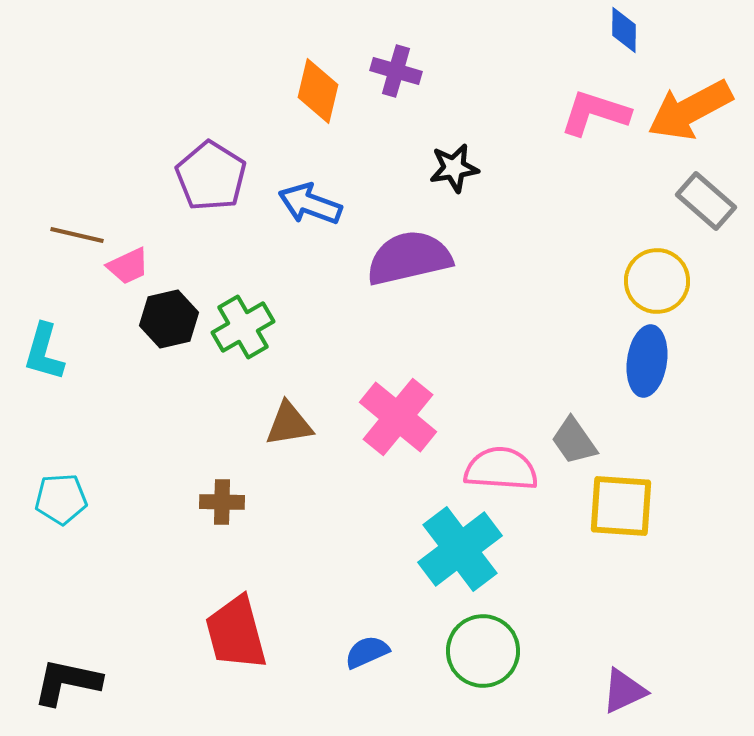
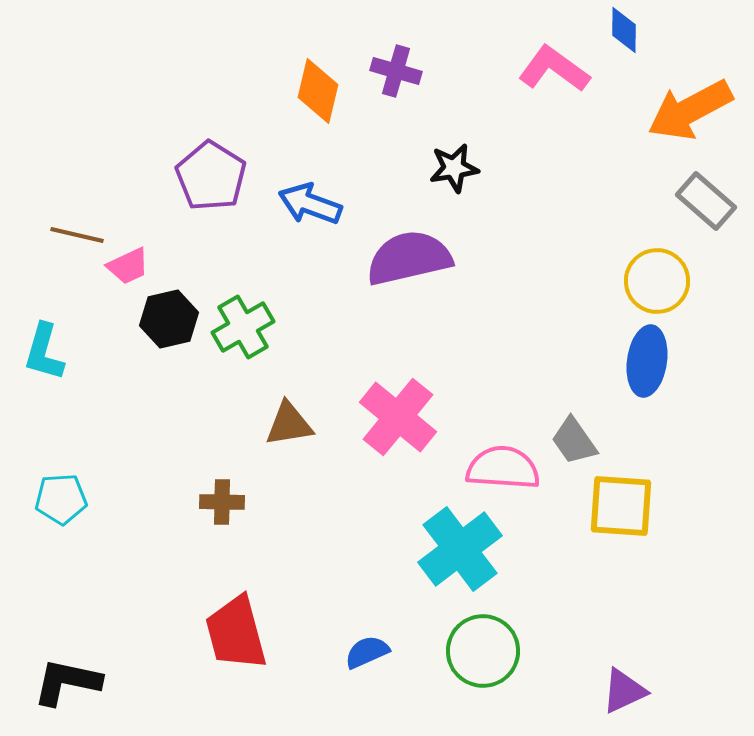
pink L-shape: moved 41 px left, 44 px up; rotated 18 degrees clockwise
pink semicircle: moved 2 px right, 1 px up
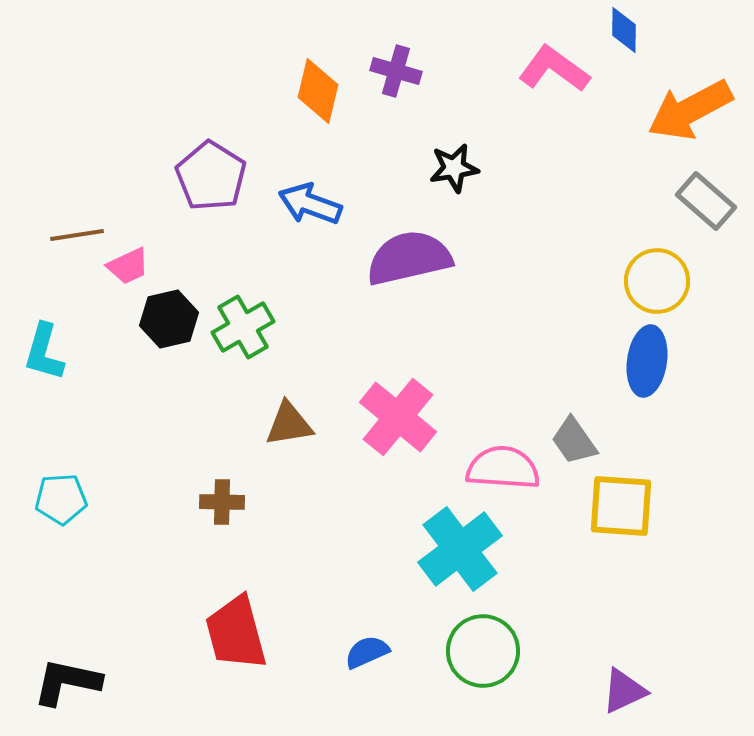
brown line: rotated 22 degrees counterclockwise
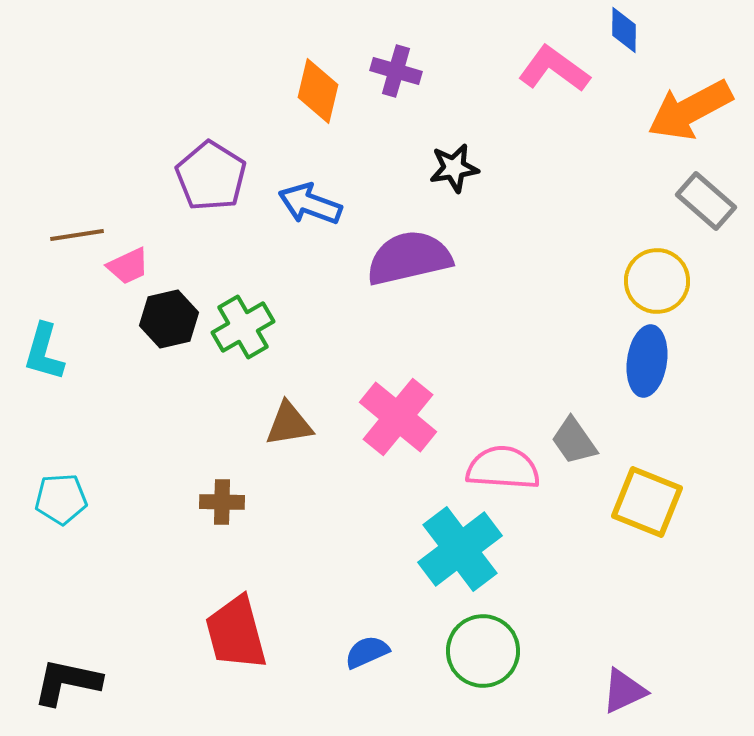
yellow square: moved 26 px right, 4 px up; rotated 18 degrees clockwise
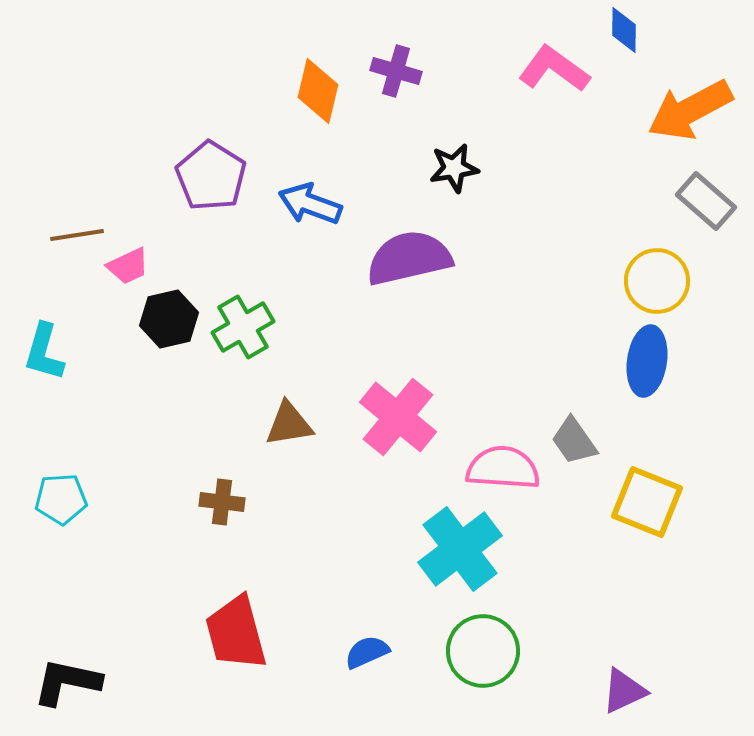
brown cross: rotated 6 degrees clockwise
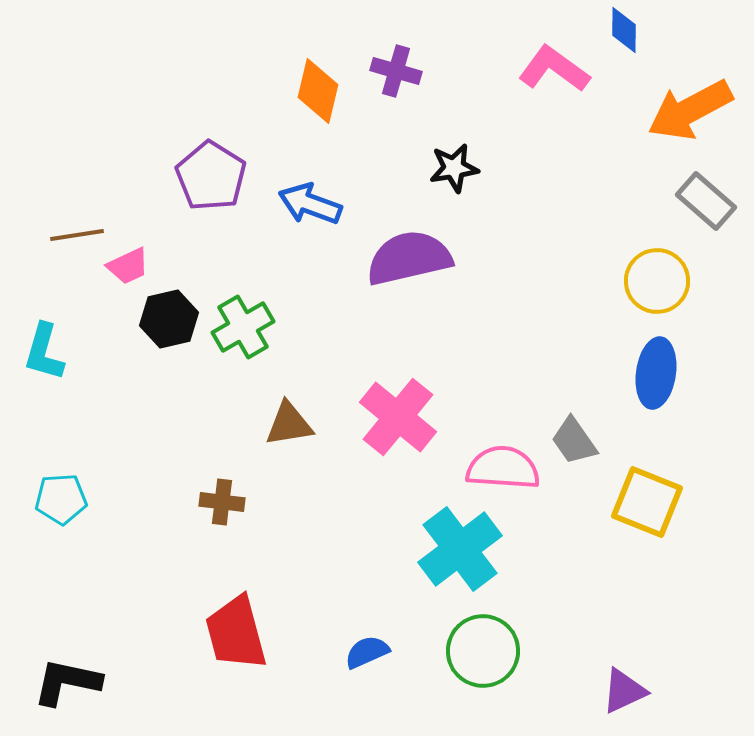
blue ellipse: moved 9 px right, 12 px down
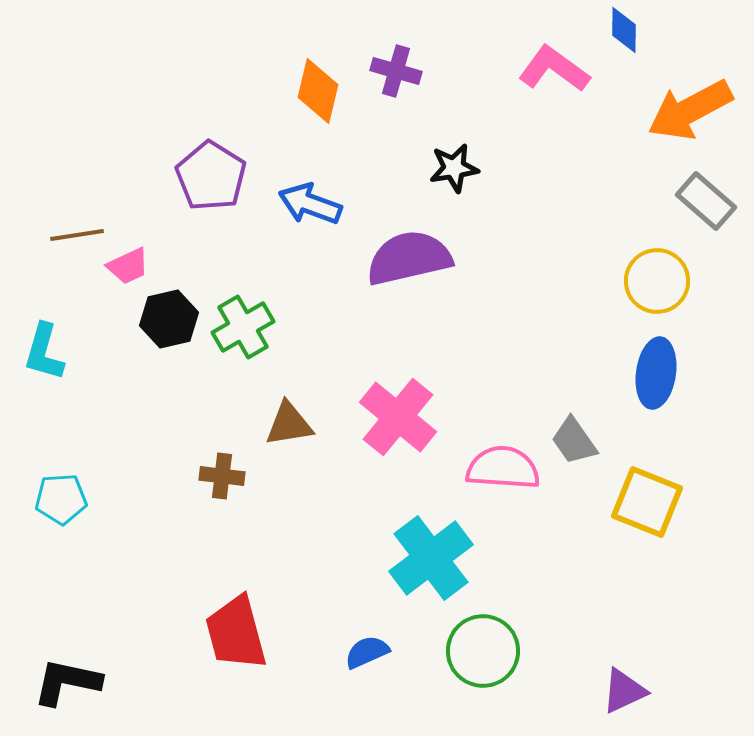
brown cross: moved 26 px up
cyan cross: moved 29 px left, 9 px down
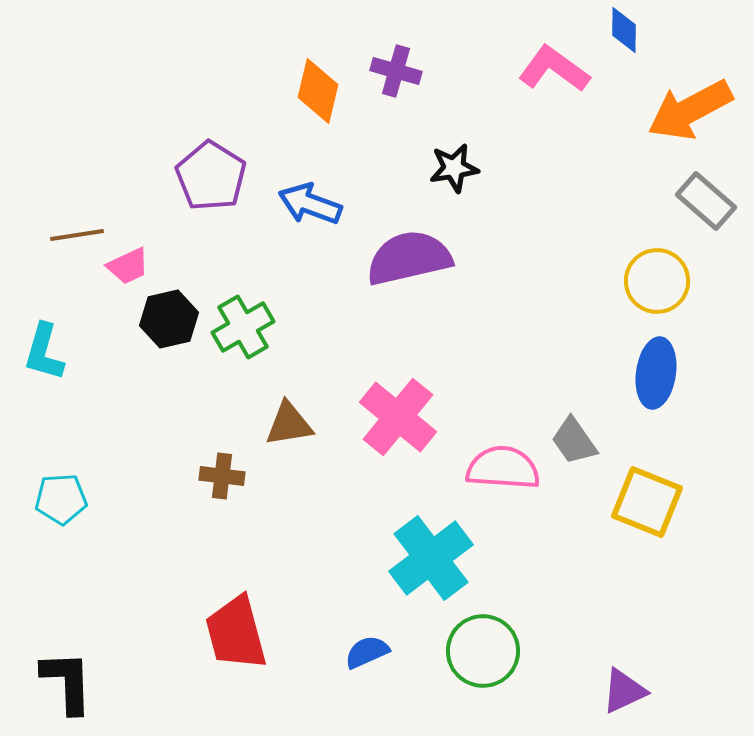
black L-shape: rotated 76 degrees clockwise
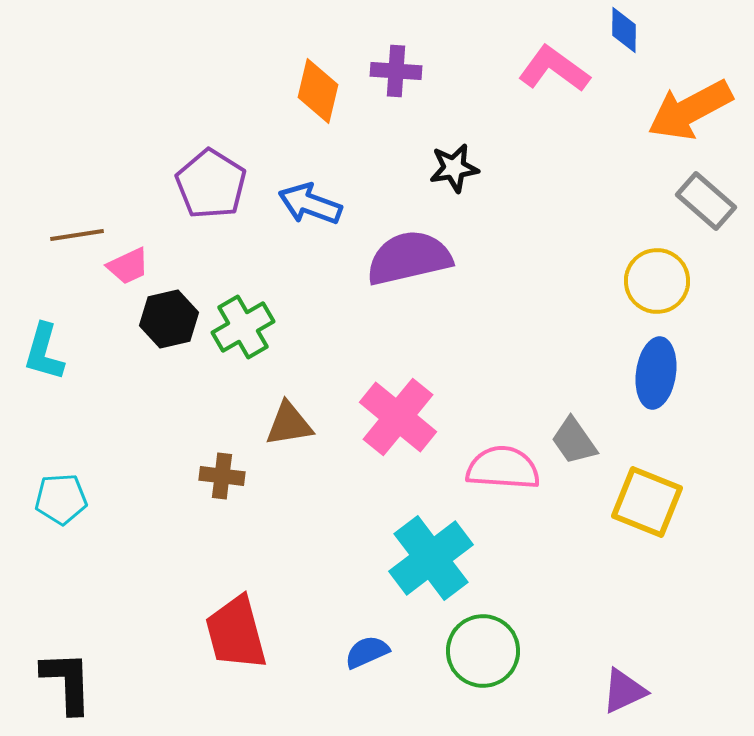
purple cross: rotated 12 degrees counterclockwise
purple pentagon: moved 8 px down
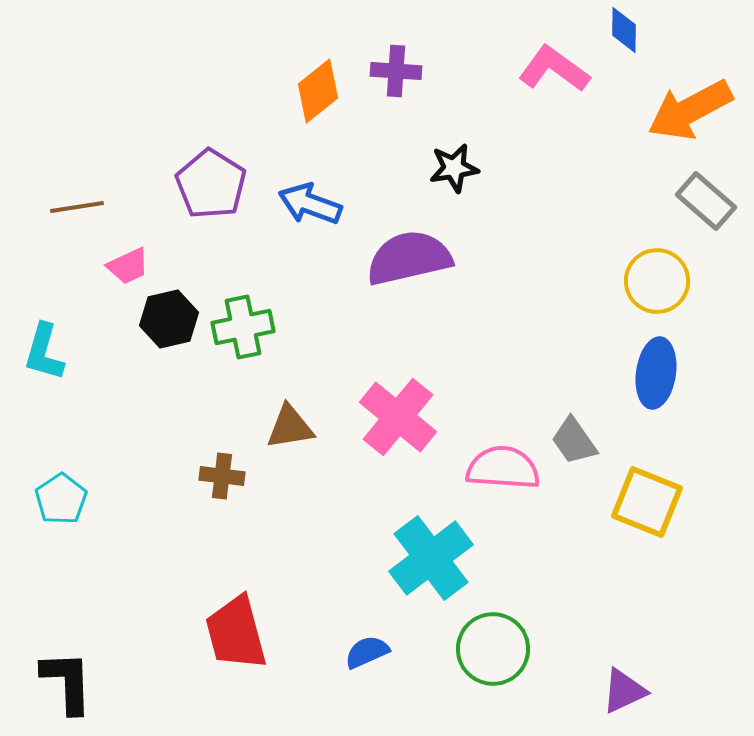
orange diamond: rotated 38 degrees clockwise
brown line: moved 28 px up
green cross: rotated 18 degrees clockwise
brown triangle: moved 1 px right, 3 px down
cyan pentagon: rotated 30 degrees counterclockwise
green circle: moved 10 px right, 2 px up
